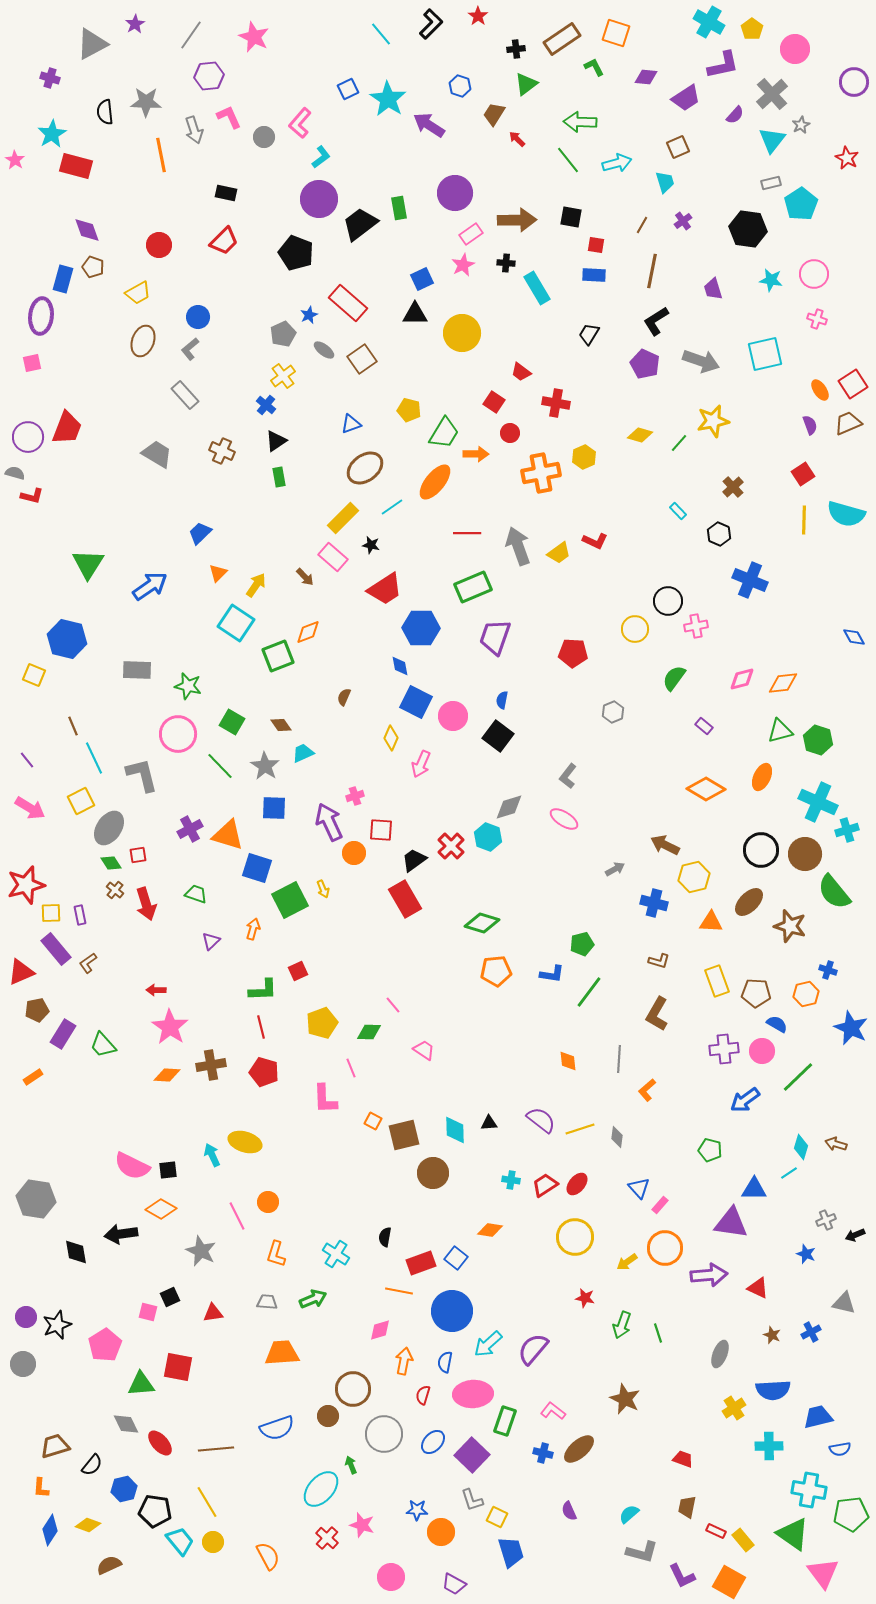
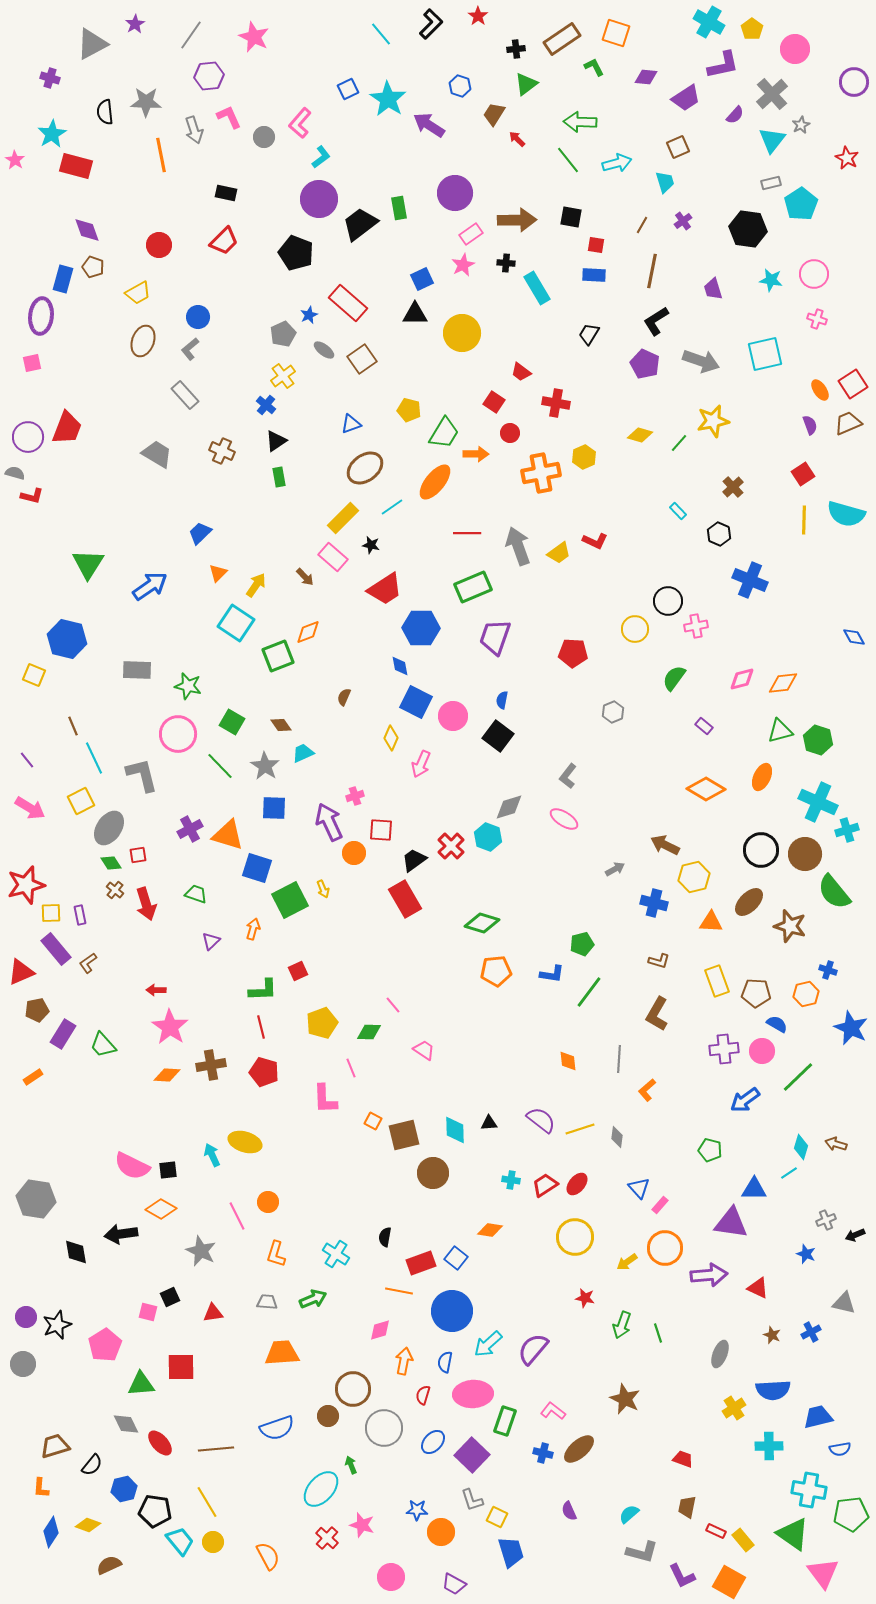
red square at (178, 1367): moved 3 px right; rotated 12 degrees counterclockwise
gray circle at (384, 1434): moved 6 px up
blue diamond at (50, 1530): moved 1 px right, 2 px down
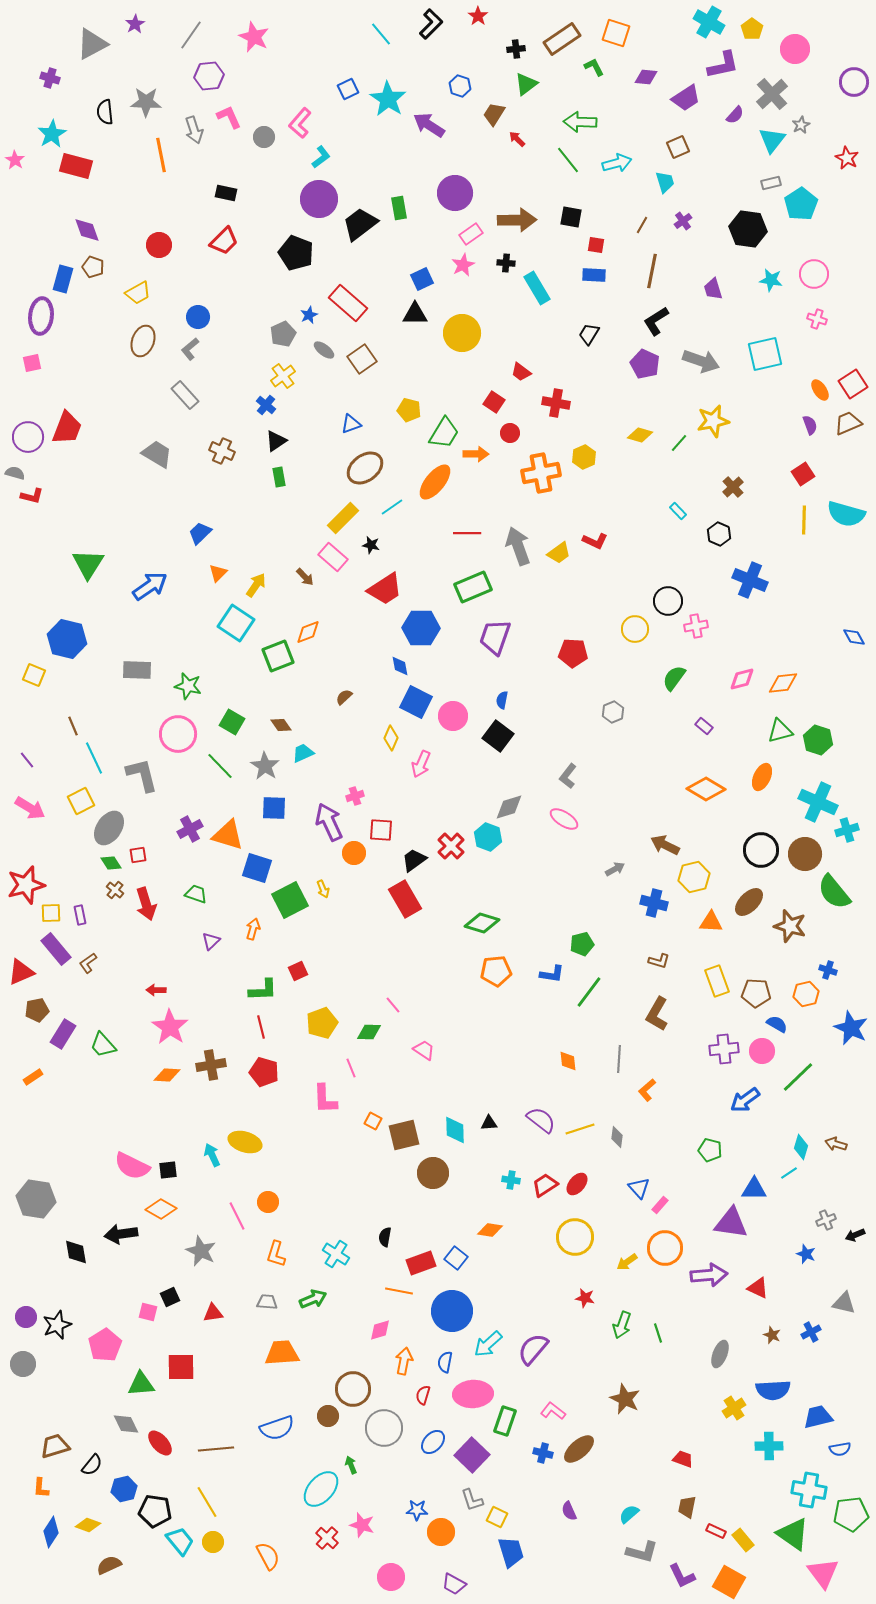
brown semicircle at (344, 697): rotated 24 degrees clockwise
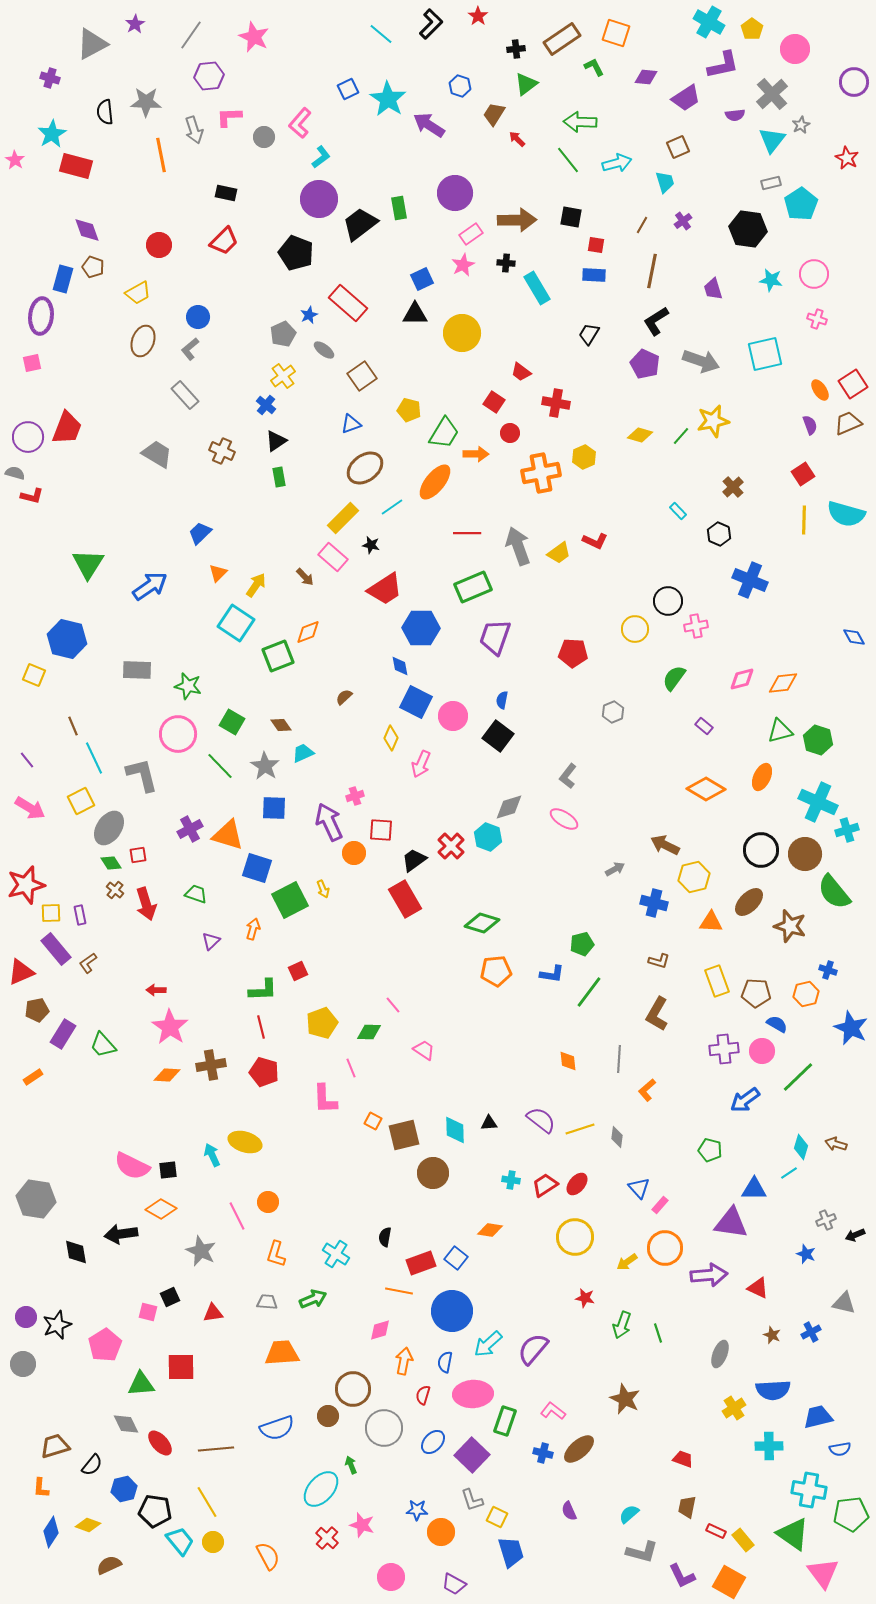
cyan line at (381, 34): rotated 10 degrees counterclockwise
purple semicircle at (735, 115): rotated 42 degrees clockwise
pink L-shape at (229, 117): rotated 68 degrees counterclockwise
brown square at (362, 359): moved 17 px down
green line at (679, 443): moved 2 px right, 7 px up
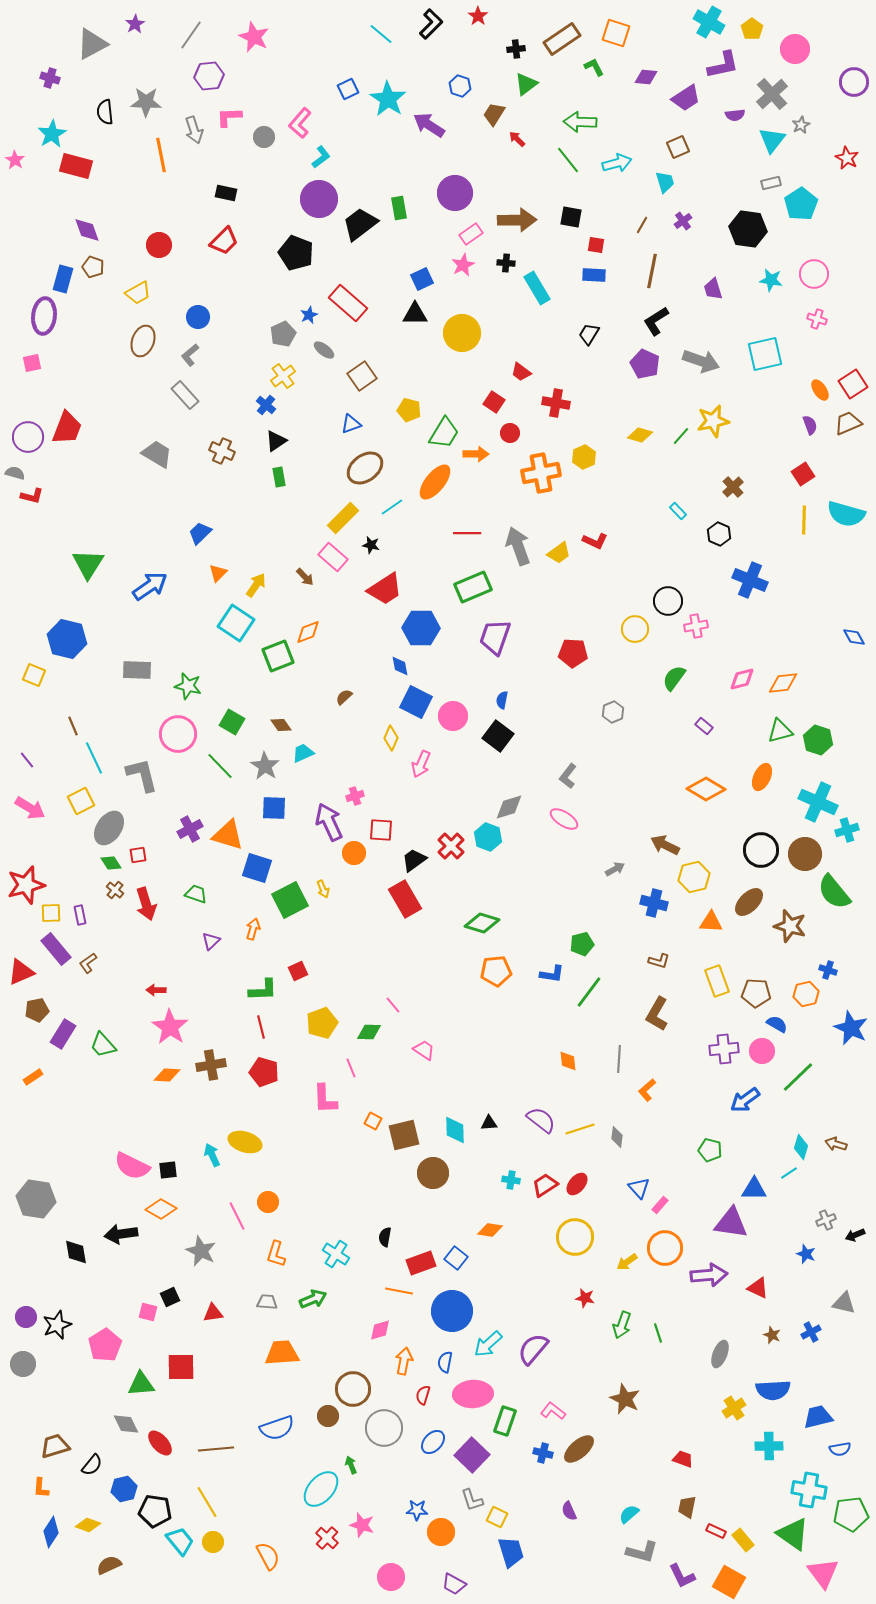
purple ellipse at (41, 316): moved 3 px right
gray L-shape at (190, 349): moved 6 px down
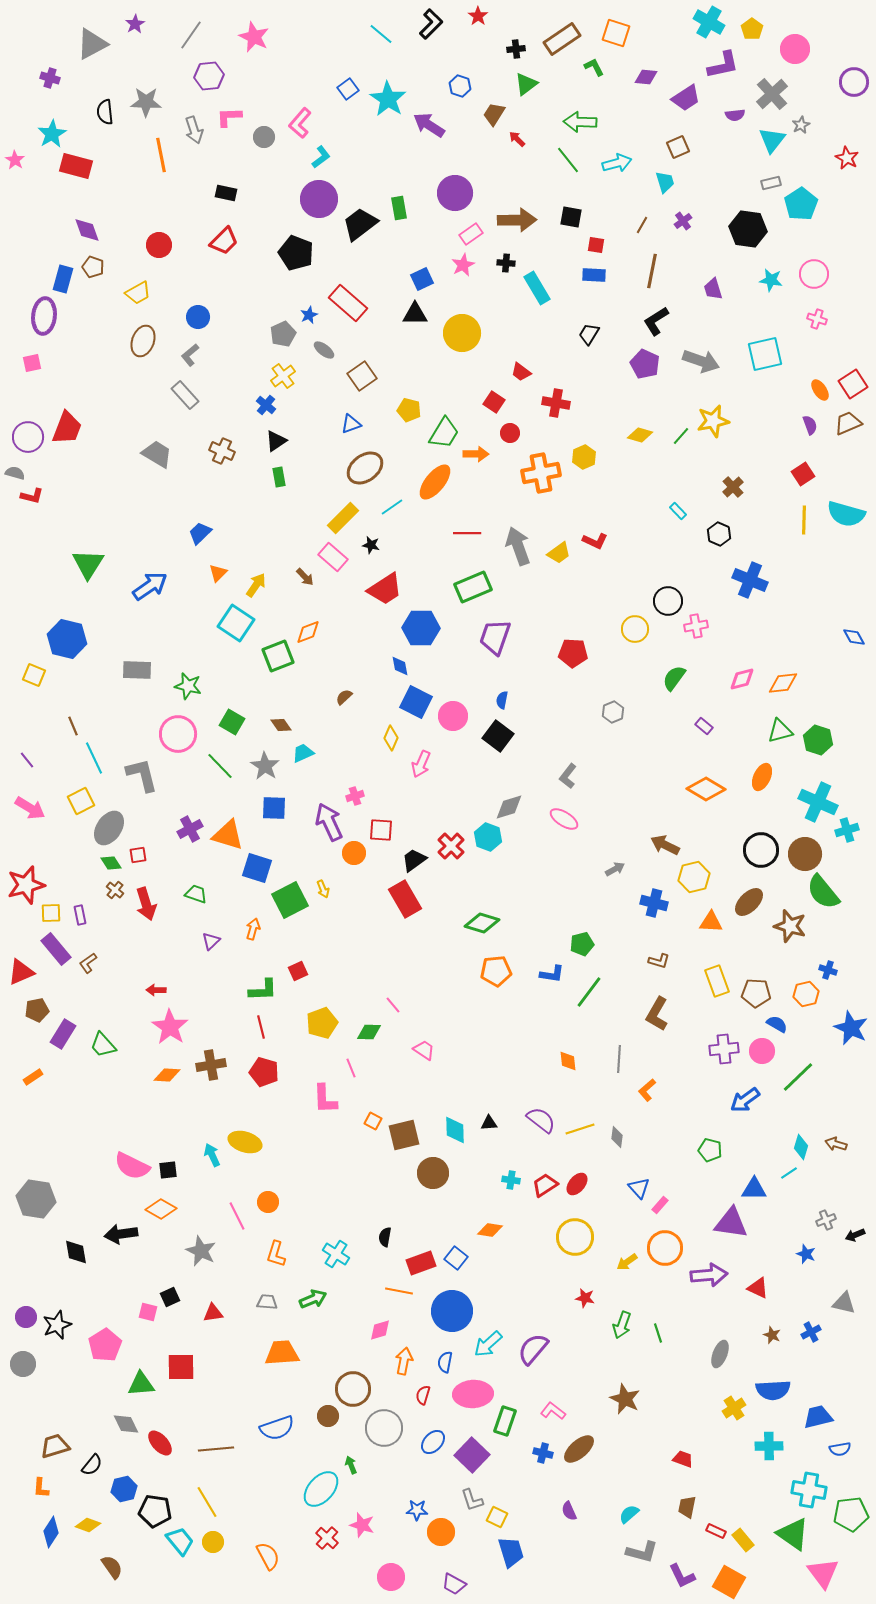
blue square at (348, 89): rotated 10 degrees counterclockwise
green semicircle at (834, 892): moved 11 px left
brown semicircle at (109, 1565): moved 3 px right, 2 px down; rotated 80 degrees clockwise
